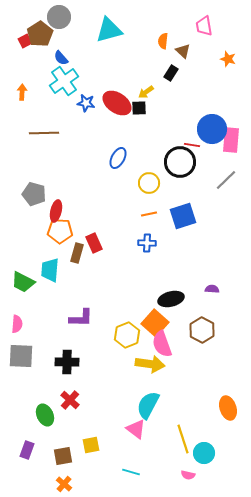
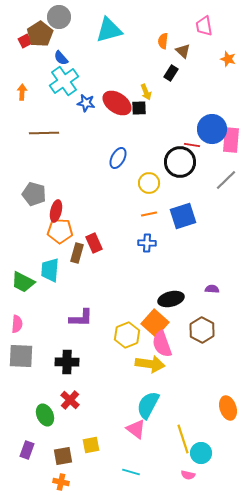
yellow arrow at (146, 92): rotated 77 degrees counterclockwise
cyan circle at (204, 453): moved 3 px left
orange cross at (64, 484): moved 3 px left, 2 px up; rotated 28 degrees counterclockwise
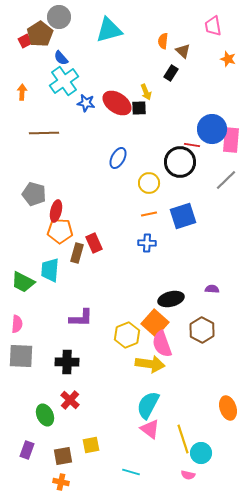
pink trapezoid at (204, 26): moved 9 px right
pink triangle at (136, 429): moved 14 px right
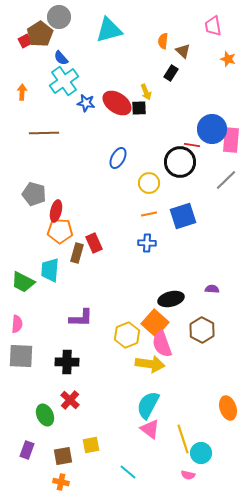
cyan line at (131, 472): moved 3 px left; rotated 24 degrees clockwise
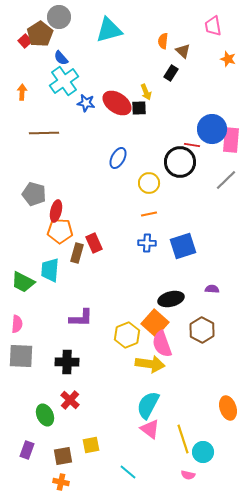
red square at (25, 41): rotated 16 degrees counterclockwise
blue square at (183, 216): moved 30 px down
cyan circle at (201, 453): moved 2 px right, 1 px up
